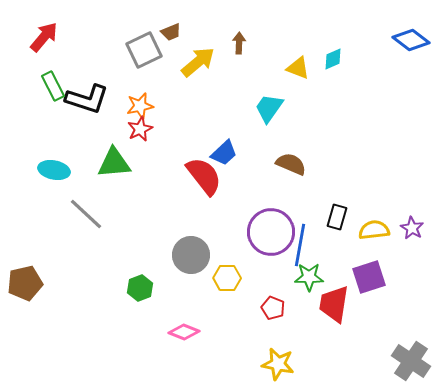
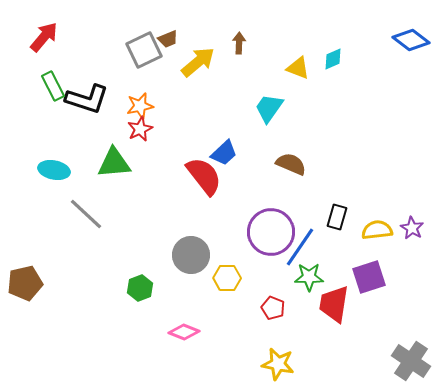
brown trapezoid: moved 3 px left, 7 px down
yellow semicircle: moved 3 px right
blue line: moved 2 px down; rotated 24 degrees clockwise
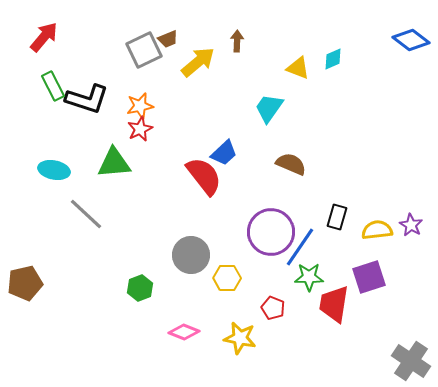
brown arrow: moved 2 px left, 2 px up
purple star: moved 1 px left, 3 px up
yellow star: moved 38 px left, 26 px up
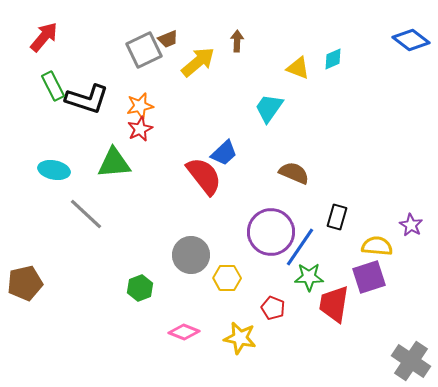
brown semicircle: moved 3 px right, 9 px down
yellow semicircle: moved 16 px down; rotated 12 degrees clockwise
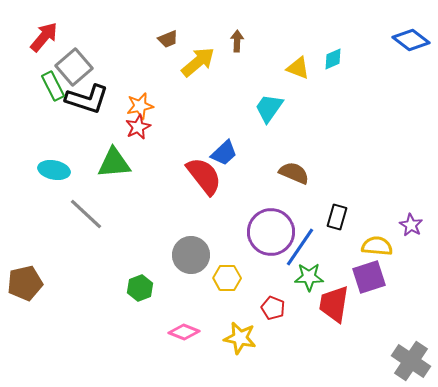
gray square: moved 70 px left, 17 px down; rotated 15 degrees counterclockwise
red star: moved 2 px left, 2 px up
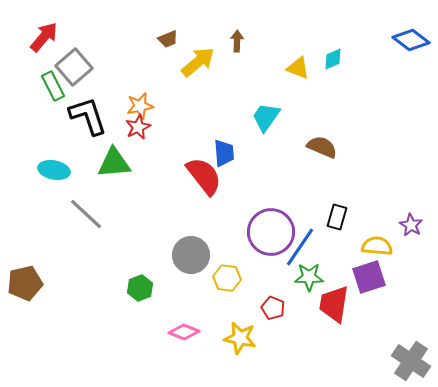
black L-shape: moved 1 px right, 17 px down; rotated 126 degrees counterclockwise
cyan trapezoid: moved 3 px left, 9 px down
blue trapezoid: rotated 52 degrees counterclockwise
brown semicircle: moved 28 px right, 26 px up
yellow hexagon: rotated 8 degrees clockwise
